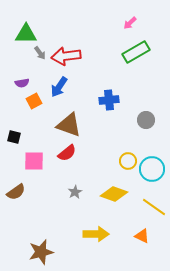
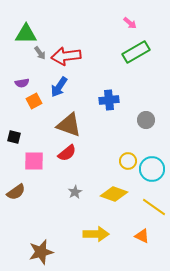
pink arrow: rotated 96 degrees counterclockwise
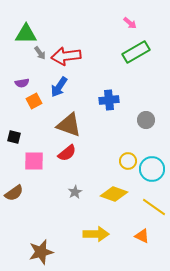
brown semicircle: moved 2 px left, 1 px down
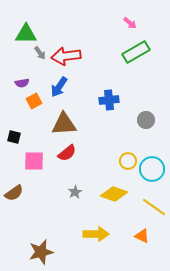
brown triangle: moved 5 px left, 1 px up; rotated 24 degrees counterclockwise
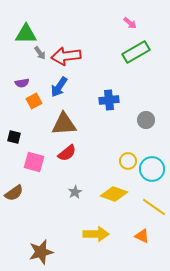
pink square: moved 1 px down; rotated 15 degrees clockwise
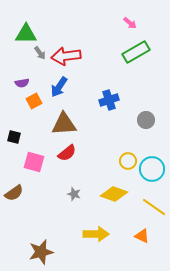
blue cross: rotated 12 degrees counterclockwise
gray star: moved 1 px left, 2 px down; rotated 24 degrees counterclockwise
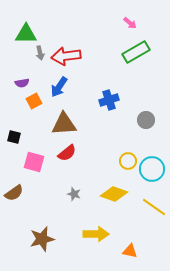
gray arrow: rotated 24 degrees clockwise
orange triangle: moved 12 px left, 15 px down; rotated 14 degrees counterclockwise
brown star: moved 1 px right, 13 px up
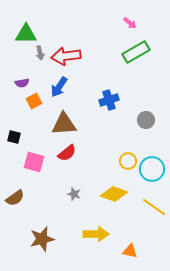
brown semicircle: moved 1 px right, 5 px down
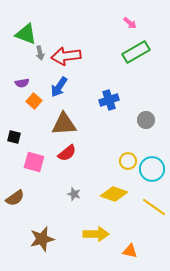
green triangle: rotated 20 degrees clockwise
orange square: rotated 21 degrees counterclockwise
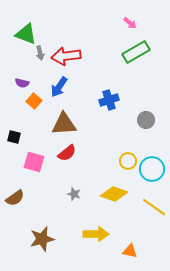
purple semicircle: rotated 24 degrees clockwise
